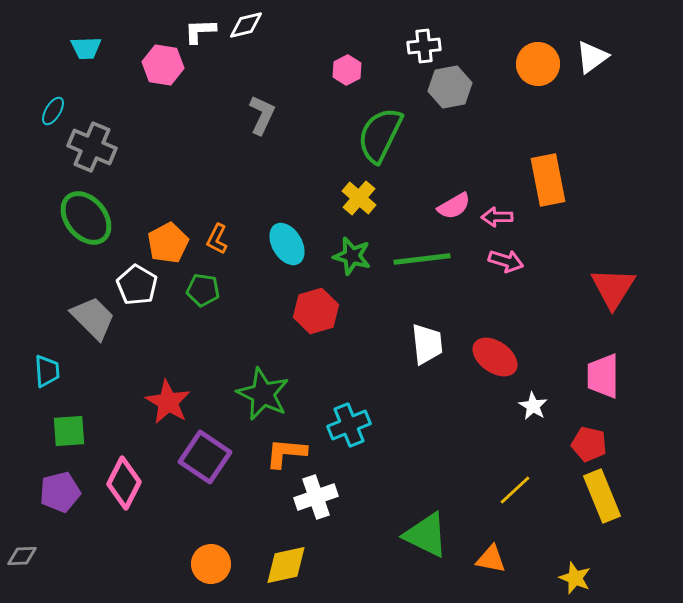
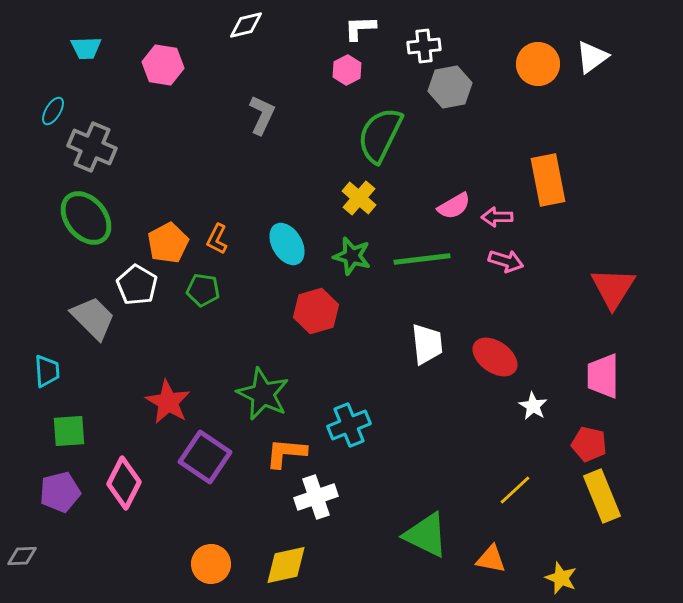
white L-shape at (200, 31): moved 160 px right, 3 px up
yellow star at (575, 578): moved 14 px left
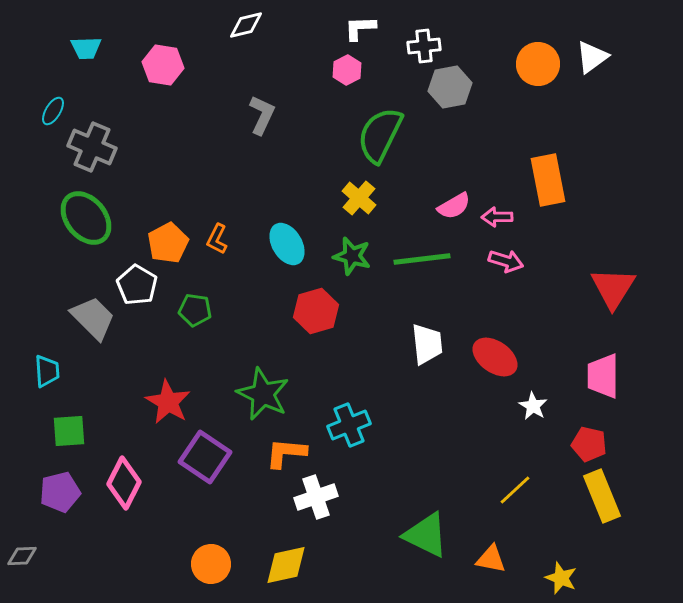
green pentagon at (203, 290): moved 8 px left, 20 px down
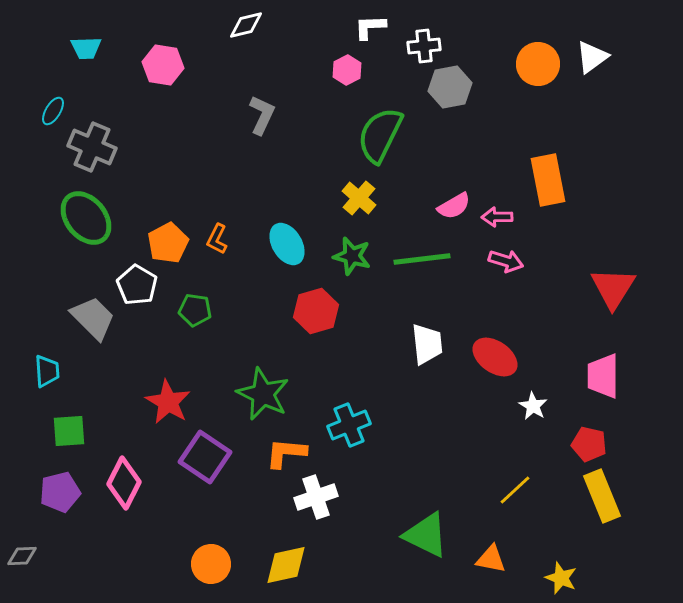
white L-shape at (360, 28): moved 10 px right, 1 px up
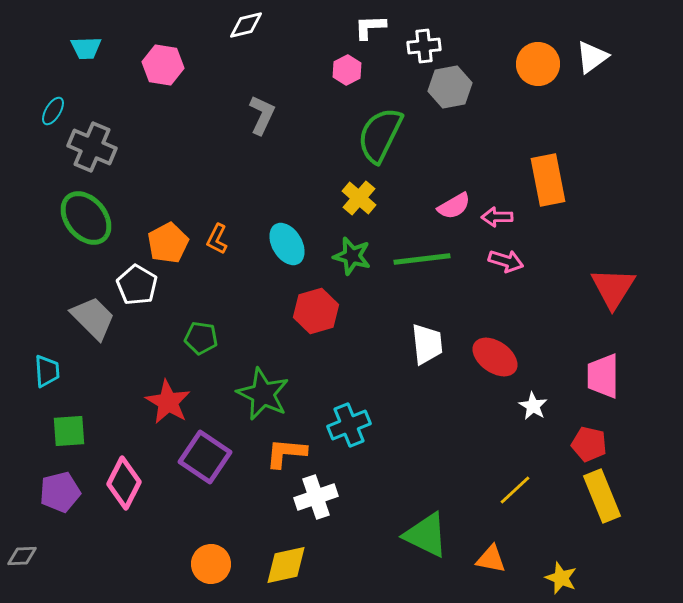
green pentagon at (195, 310): moved 6 px right, 28 px down
